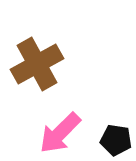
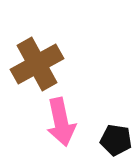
pink arrow: moved 1 px right, 11 px up; rotated 57 degrees counterclockwise
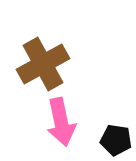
brown cross: moved 6 px right
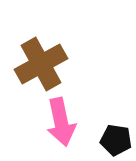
brown cross: moved 2 px left
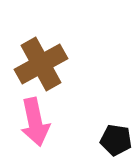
pink arrow: moved 26 px left
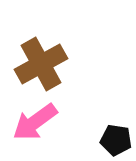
pink arrow: rotated 66 degrees clockwise
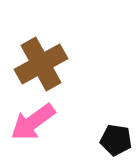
pink arrow: moved 2 px left
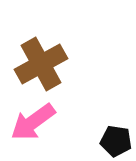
black pentagon: moved 1 px down
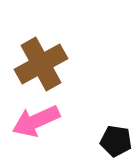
pink arrow: moved 3 px right, 1 px up; rotated 12 degrees clockwise
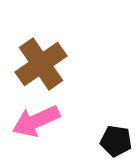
brown cross: rotated 6 degrees counterclockwise
